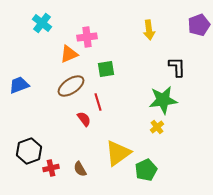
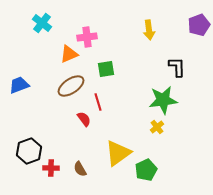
red cross: rotated 14 degrees clockwise
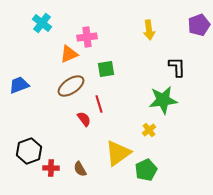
red line: moved 1 px right, 2 px down
yellow cross: moved 8 px left, 3 px down
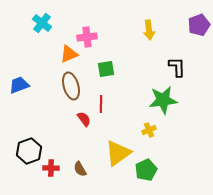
brown ellipse: rotated 72 degrees counterclockwise
red line: moved 2 px right; rotated 18 degrees clockwise
yellow cross: rotated 16 degrees clockwise
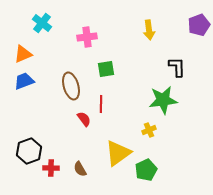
orange triangle: moved 46 px left
blue trapezoid: moved 5 px right, 4 px up
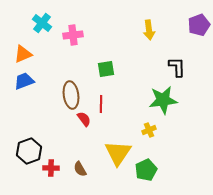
pink cross: moved 14 px left, 2 px up
brown ellipse: moved 9 px down; rotated 8 degrees clockwise
yellow triangle: rotated 20 degrees counterclockwise
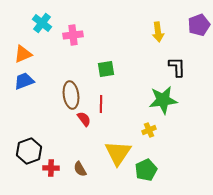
yellow arrow: moved 9 px right, 2 px down
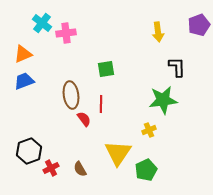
pink cross: moved 7 px left, 2 px up
red cross: rotated 28 degrees counterclockwise
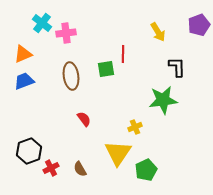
yellow arrow: rotated 24 degrees counterclockwise
brown ellipse: moved 19 px up
red line: moved 22 px right, 50 px up
yellow cross: moved 14 px left, 3 px up
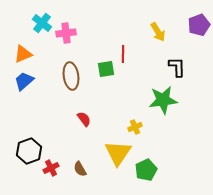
blue trapezoid: rotated 20 degrees counterclockwise
